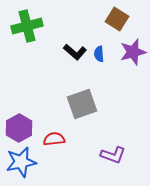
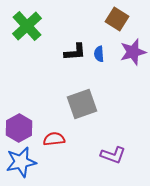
green cross: rotated 28 degrees counterclockwise
black L-shape: rotated 45 degrees counterclockwise
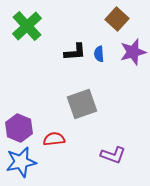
brown square: rotated 10 degrees clockwise
purple hexagon: rotated 8 degrees counterclockwise
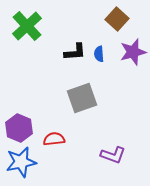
gray square: moved 6 px up
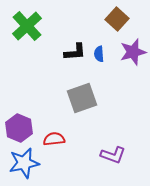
blue star: moved 3 px right, 1 px down
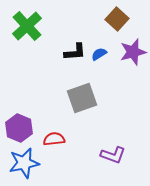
blue semicircle: rotated 63 degrees clockwise
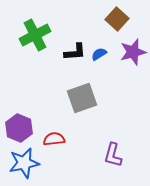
green cross: moved 8 px right, 9 px down; rotated 16 degrees clockwise
purple L-shape: rotated 85 degrees clockwise
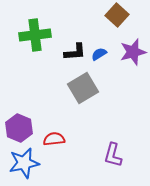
brown square: moved 4 px up
green cross: rotated 20 degrees clockwise
gray square: moved 1 px right, 10 px up; rotated 12 degrees counterclockwise
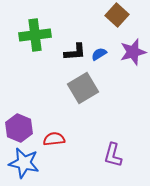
blue star: rotated 24 degrees clockwise
